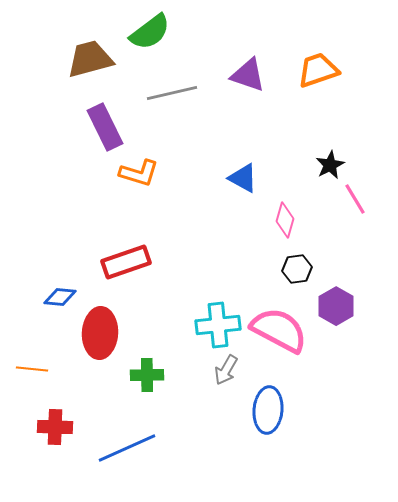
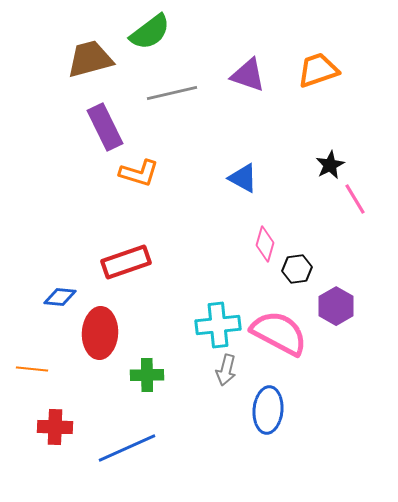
pink diamond: moved 20 px left, 24 px down
pink semicircle: moved 3 px down
gray arrow: rotated 16 degrees counterclockwise
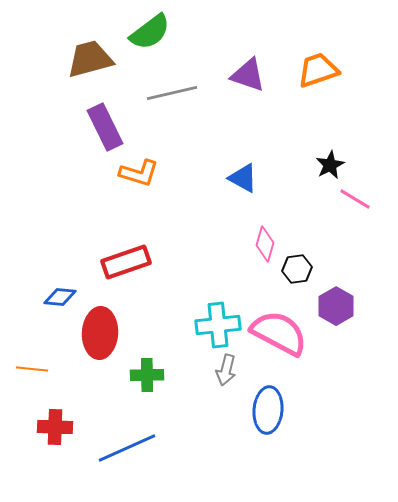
pink line: rotated 28 degrees counterclockwise
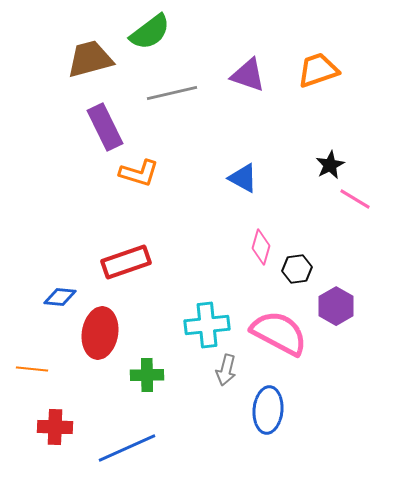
pink diamond: moved 4 px left, 3 px down
cyan cross: moved 11 px left
red ellipse: rotated 6 degrees clockwise
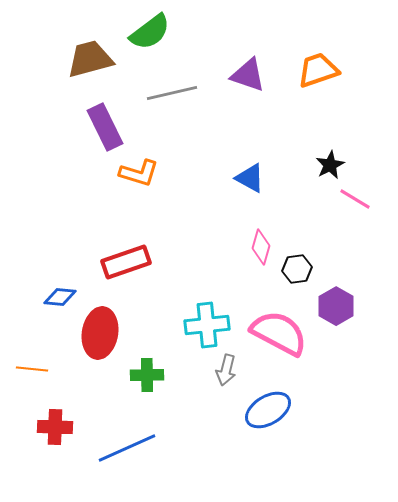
blue triangle: moved 7 px right
blue ellipse: rotated 54 degrees clockwise
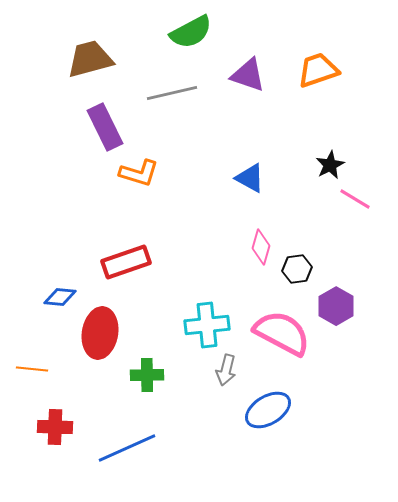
green semicircle: moved 41 px right; rotated 9 degrees clockwise
pink semicircle: moved 3 px right
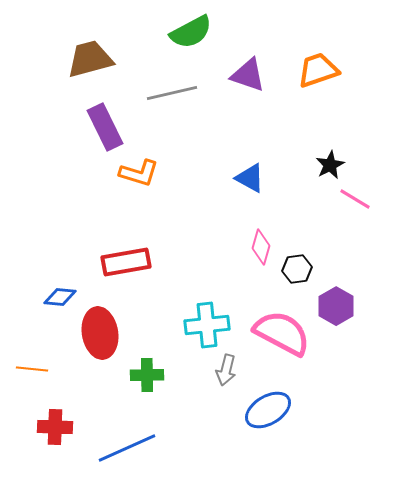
red rectangle: rotated 9 degrees clockwise
red ellipse: rotated 18 degrees counterclockwise
